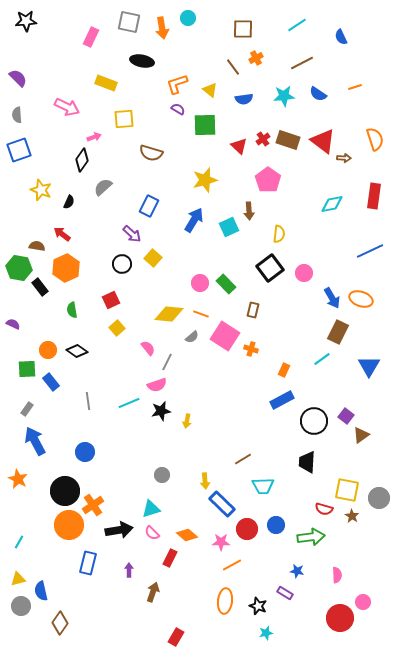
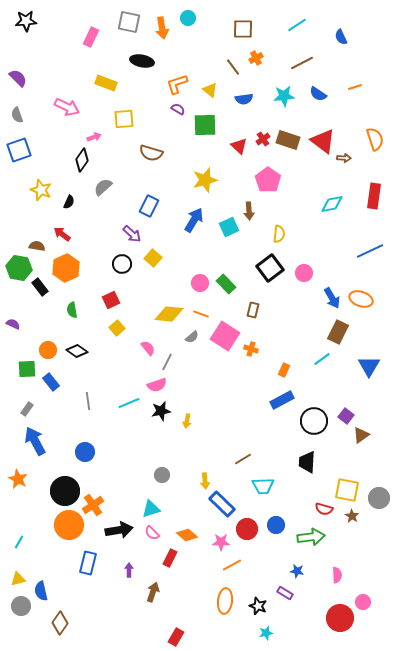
gray semicircle at (17, 115): rotated 14 degrees counterclockwise
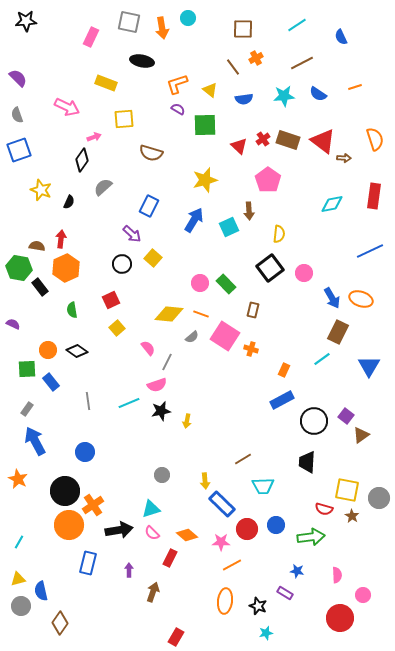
red arrow at (62, 234): moved 1 px left, 5 px down; rotated 60 degrees clockwise
pink circle at (363, 602): moved 7 px up
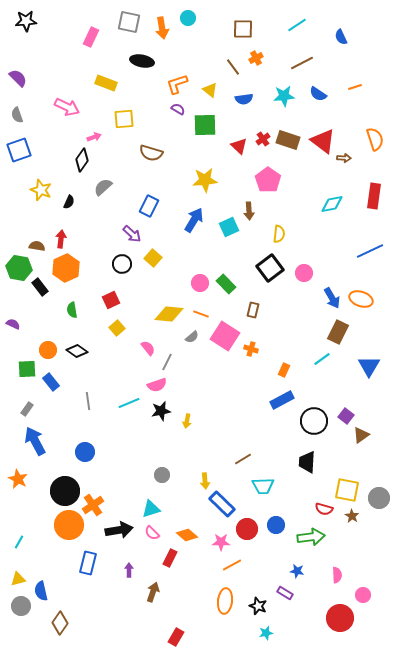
yellow star at (205, 180): rotated 10 degrees clockwise
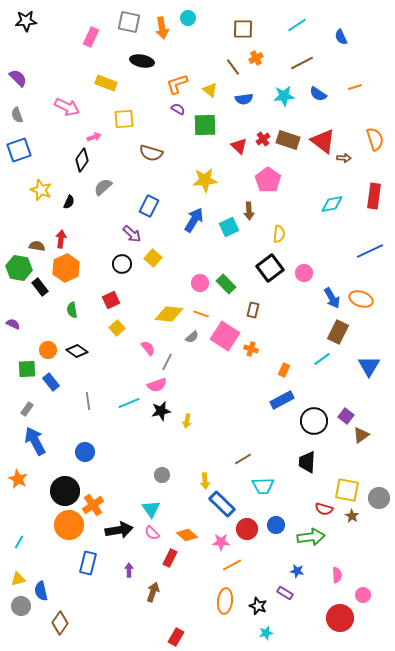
cyan triangle at (151, 509): rotated 48 degrees counterclockwise
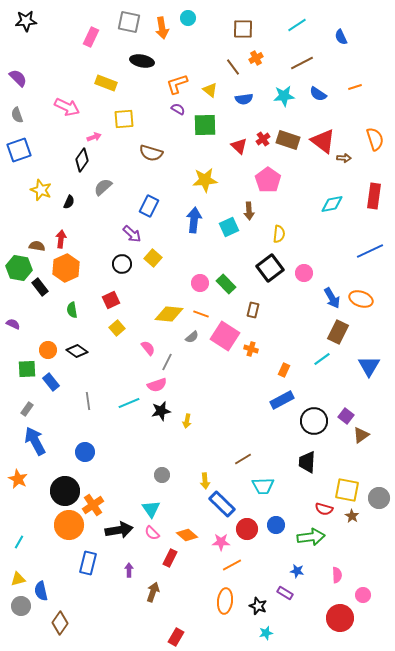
blue arrow at (194, 220): rotated 25 degrees counterclockwise
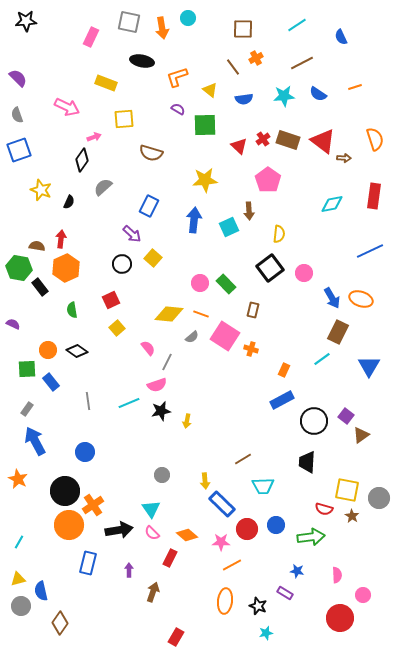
orange L-shape at (177, 84): moved 7 px up
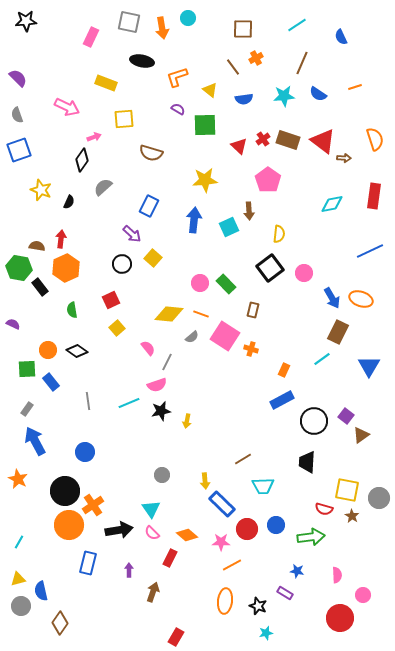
brown line at (302, 63): rotated 40 degrees counterclockwise
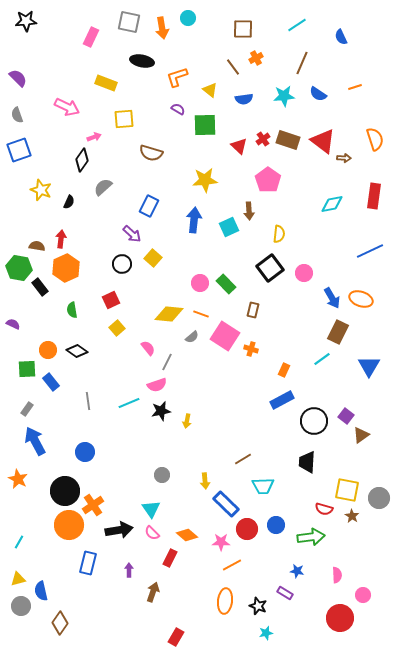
blue rectangle at (222, 504): moved 4 px right
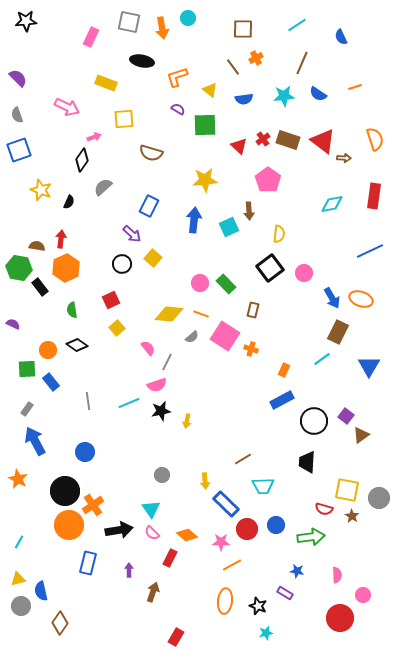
black diamond at (77, 351): moved 6 px up
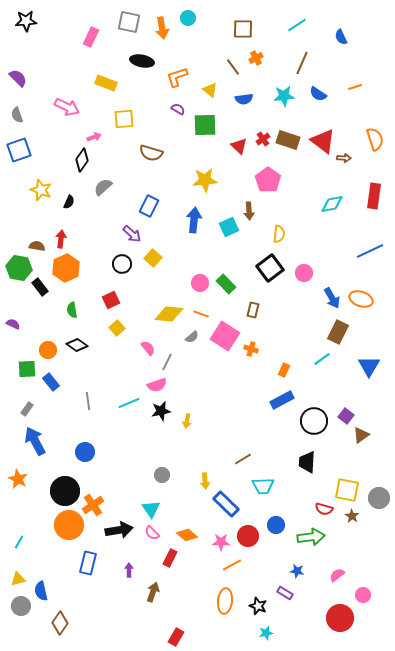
red circle at (247, 529): moved 1 px right, 7 px down
pink semicircle at (337, 575): rotated 126 degrees counterclockwise
